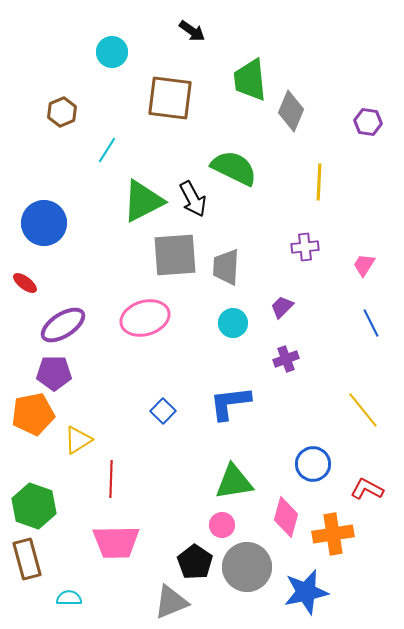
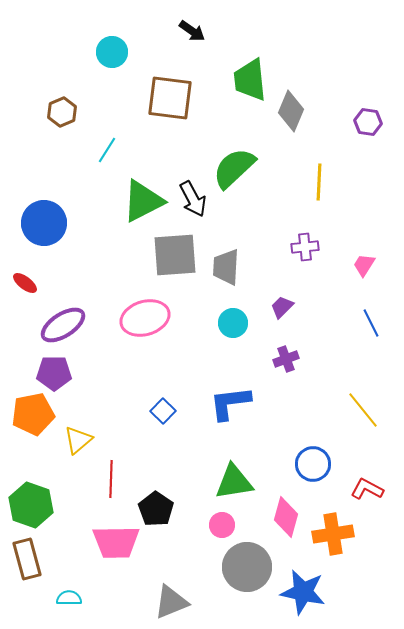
green semicircle at (234, 168): rotated 69 degrees counterclockwise
yellow triangle at (78, 440): rotated 8 degrees counterclockwise
green hexagon at (34, 506): moved 3 px left, 1 px up
black pentagon at (195, 562): moved 39 px left, 53 px up
blue star at (306, 592): moved 3 px left; rotated 24 degrees clockwise
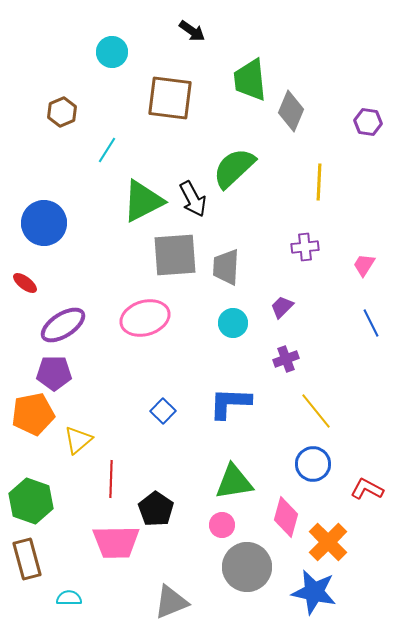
blue L-shape at (230, 403): rotated 9 degrees clockwise
yellow line at (363, 410): moved 47 px left, 1 px down
green hexagon at (31, 505): moved 4 px up
orange cross at (333, 534): moved 5 px left, 8 px down; rotated 36 degrees counterclockwise
blue star at (303, 592): moved 11 px right
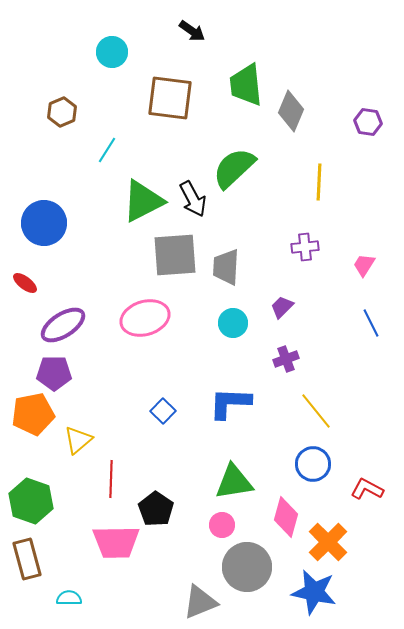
green trapezoid at (250, 80): moved 4 px left, 5 px down
gray triangle at (171, 602): moved 29 px right
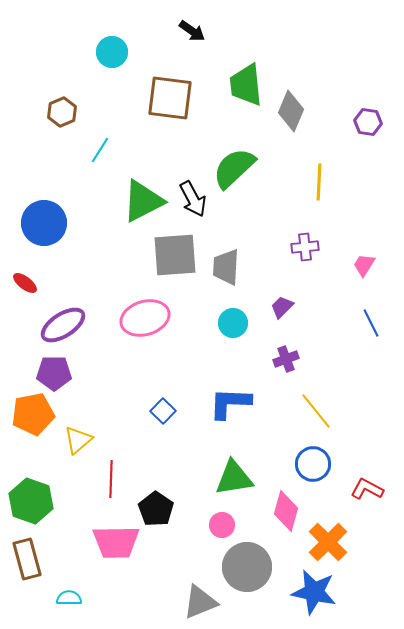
cyan line at (107, 150): moved 7 px left
green triangle at (234, 482): moved 4 px up
pink diamond at (286, 517): moved 6 px up
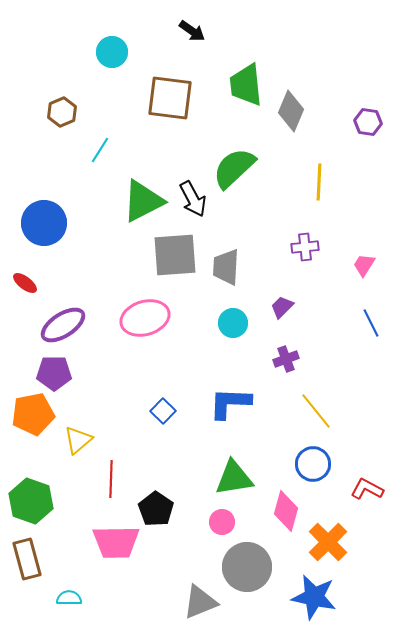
pink circle at (222, 525): moved 3 px up
blue star at (314, 592): moved 5 px down
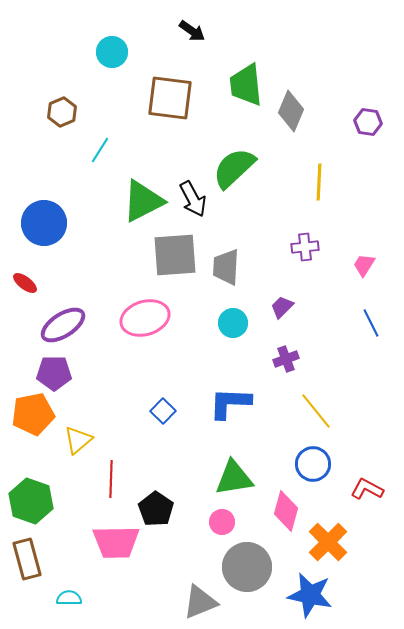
blue star at (314, 597): moved 4 px left, 2 px up
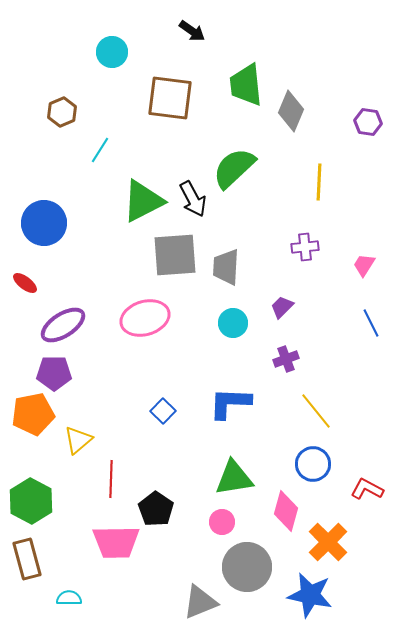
green hexagon at (31, 501): rotated 9 degrees clockwise
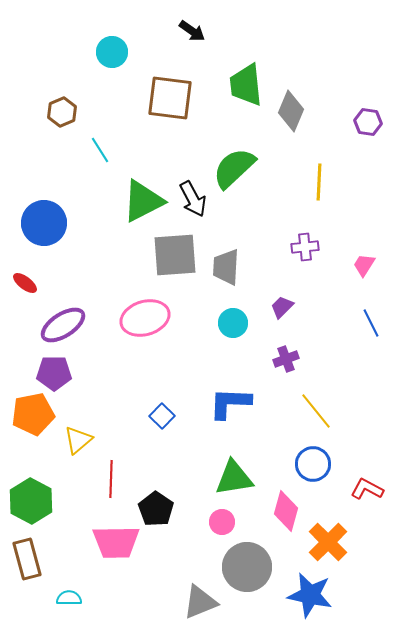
cyan line at (100, 150): rotated 64 degrees counterclockwise
blue square at (163, 411): moved 1 px left, 5 px down
